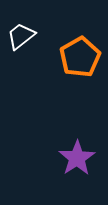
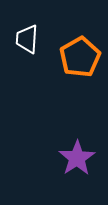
white trapezoid: moved 6 px right, 3 px down; rotated 48 degrees counterclockwise
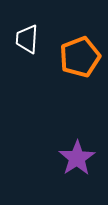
orange pentagon: rotated 9 degrees clockwise
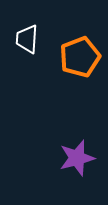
purple star: rotated 18 degrees clockwise
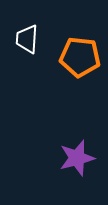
orange pentagon: rotated 27 degrees clockwise
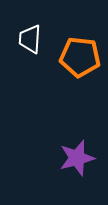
white trapezoid: moved 3 px right
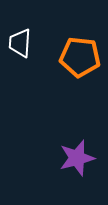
white trapezoid: moved 10 px left, 4 px down
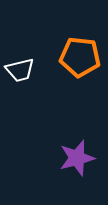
white trapezoid: moved 27 px down; rotated 108 degrees counterclockwise
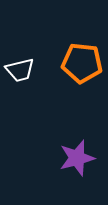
orange pentagon: moved 2 px right, 6 px down
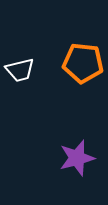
orange pentagon: moved 1 px right
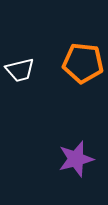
purple star: moved 1 px left, 1 px down
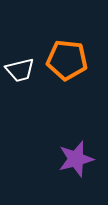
orange pentagon: moved 16 px left, 3 px up
